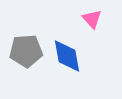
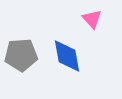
gray pentagon: moved 5 px left, 4 px down
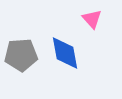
blue diamond: moved 2 px left, 3 px up
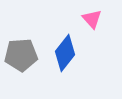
blue diamond: rotated 48 degrees clockwise
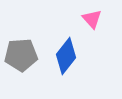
blue diamond: moved 1 px right, 3 px down
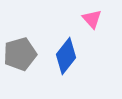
gray pentagon: moved 1 px left, 1 px up; rotated 12 degrees counterclockwise
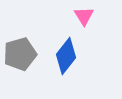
pink triangle: moved 8 px left, 3 px up; rotated 10 degrees clockwise
